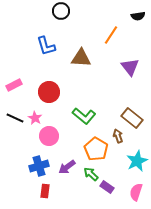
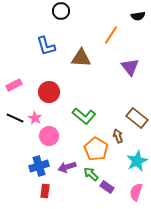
brown rectangle: moved 5 px right
purple arrow: rotated 18 degrees clockwise
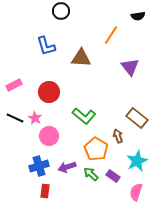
purple rectangle: moved 6 px right, 11 px up
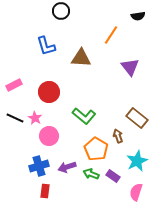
green arrow: rotated 21 degrees counterclockwise
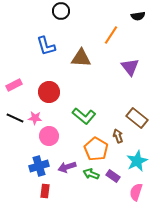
pink star: rotated 24 degrees counterclockwise
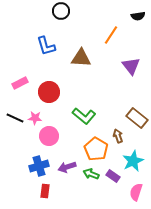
purple triangle: moved 1 px right, 1 px up
pink rectangle: moved 6 px right, 2 px up
cyan star: moved 4 px left
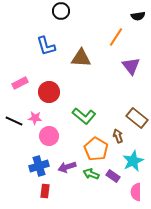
orange line: moved 5 px right, 2 px down
black line: moved 1 px left, 3 px down
pink semicircle: rotated 18 degrees counterclockwise
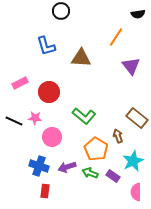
black semicircle: moved 2 px up
pink circle: moved 3 px right, 1 px down
blue cross: rotated 36 degrees clockwise
green arrow: moved 1 px left, 1 px up
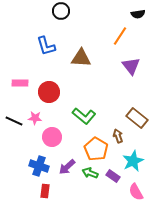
orange line: moved 4 px right, 1 px up
pink rectangle: rotated 28 degrees clockwise
purple arrow: rotated 24 degrees counterclockwise
pink semicircle: rotated 30 degrees counterclockwise
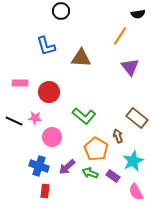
purple triangle: moved 1 px left, 1 px down
